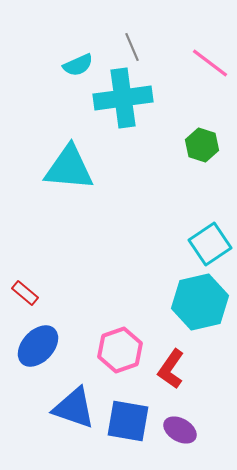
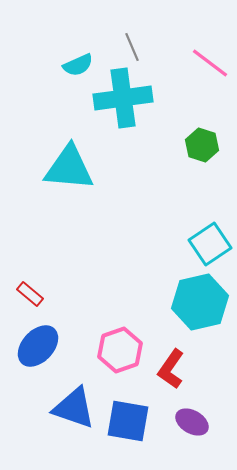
red rectangle: moved 5 px right, 1 px down
purple ellipse: moved 12 px right, 8 px up
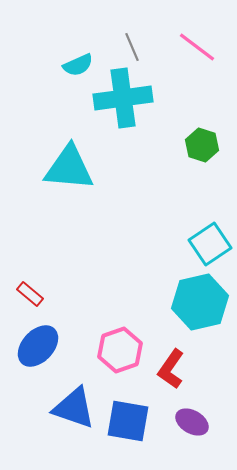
pink line: moved 13 px left, 16 px up
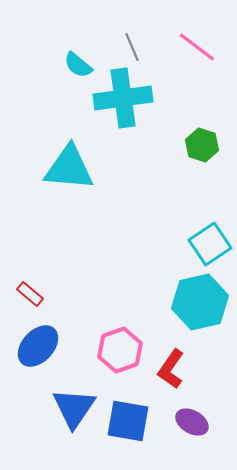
cyan semicircle: rotated 64 degrees clockwise
blue triangle: rotated 45 degrees clockwise
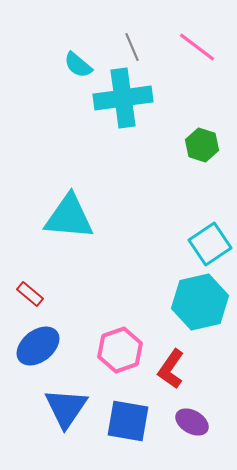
cyan triangle: moved 49 px down
blue ellipse: rotated 9 degrees clockwise
blue triangle: moved 8 px left
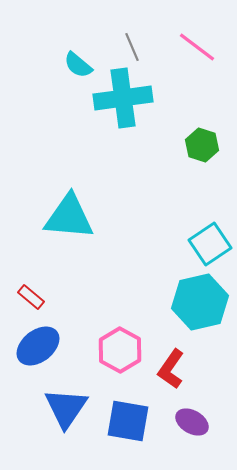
red rectangle: moved 1 px right, 3 px down
pink hexagon: rotated 12 degrees counterclockwise
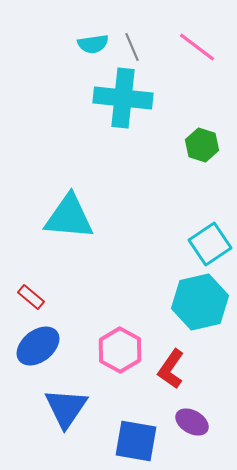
cyan semicircle: moved 15 px right, 21 px up; rotated 48 degrees counterclockwise
cyan cross: rotated 14 degrees clockwise
blue square: moved 8 px right, 20 px down
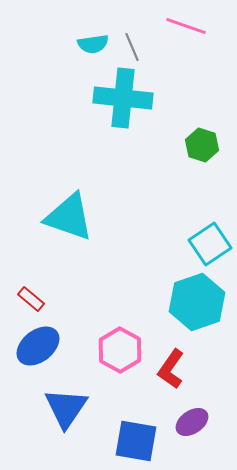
pink line: moved 11 px left, 21 px up; rotated 18 degrees counterclockwise
cyan triangle: rotated 14 degrees clockwise
red rectangle: moved 2 px down
cyan hexagon: moved 3 px left; rotated 6 degrees counterclockwise
purple ellipse: rotated 64 degrees counterclockwise
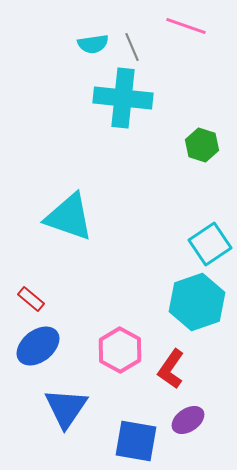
purple ellipse: moved 4 px left, 2 px up
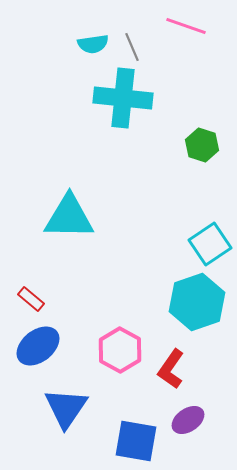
cyan triangle: rotated 18 degrees counterclockwise
